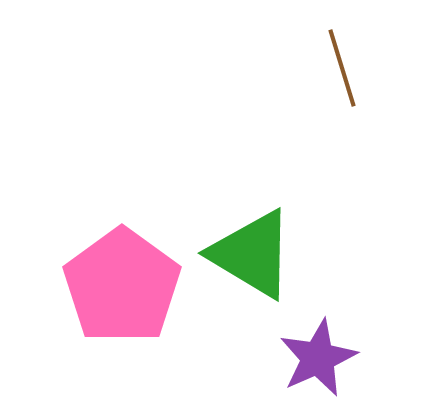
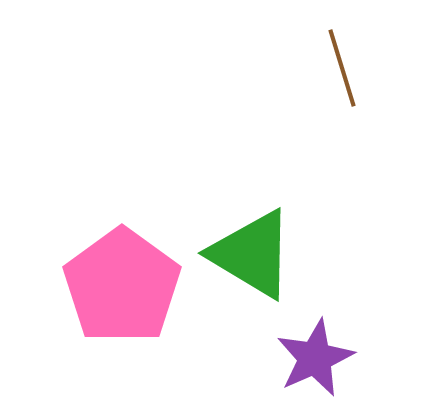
purple star: moved 3 px left
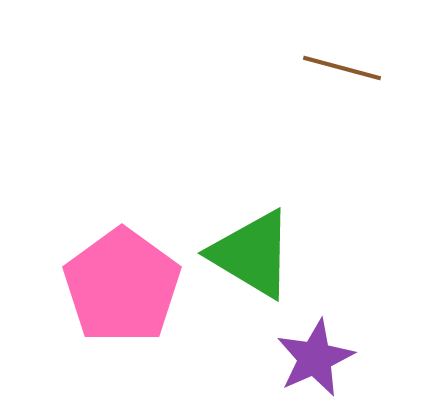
brown line: rotated 58 degrees counterclockwise
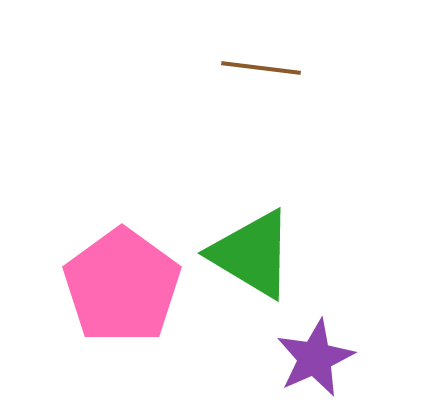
brown line: moved 81 px left; rotated 8 degrees counterclockwise
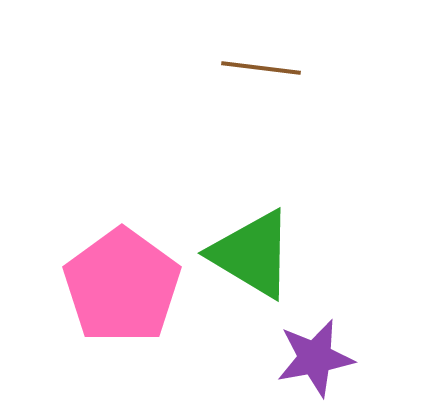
purple star: rotated 14 degrees clockwise
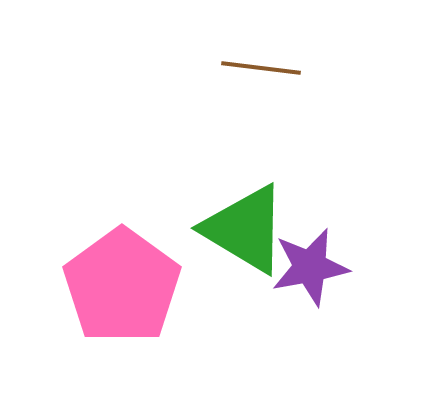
green triangle: moved 7 px left, 25 px up
purple star: moved 5 px left, 91 px up
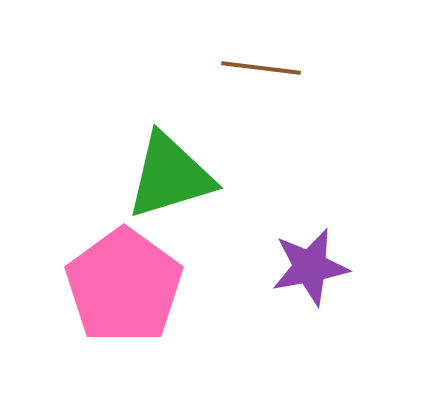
green triangle: moved 75 px left, 53 px up; rotated 48 degrees counterclockwise
pink pentagon: moved 2 px right
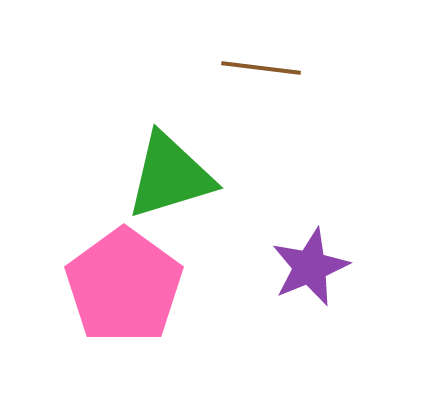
purple star: rotated 12 degrees counterclockwise
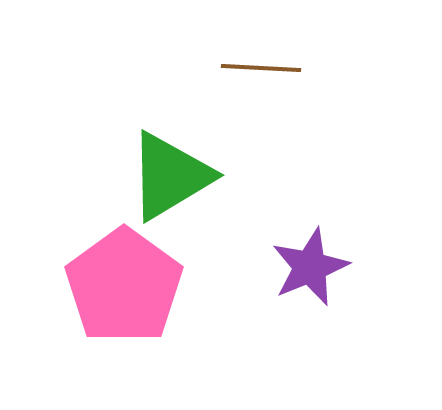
brown line: rotated 4 degrees counterclockwise
green triangle: rotated 14 degrees counterclockwise
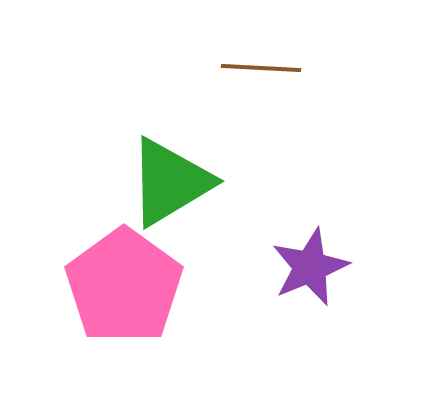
green triangle: moved 6 px down
